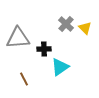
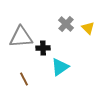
yellow triangle: moved 3 px right
gray triangle: moved 3 px right, 1 px up
black cross: moved 1 px left, 1 px up
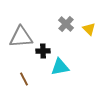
yellow triangle: moved 1 px right, 1 px down
black cross: moved 3 px down
cyan triangle: rotated 24 degrees clockwise
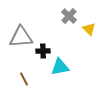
gray cross: moved 3 px right, 8 px up
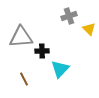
gray cross: rotated 28 degrees clockwise
black cross: moved 1 px left
cyan triangle: moved 2 px down; rotated 36 degrees counterclockwise
